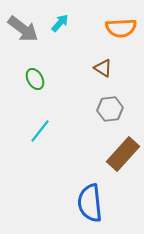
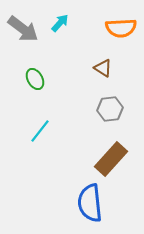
brown rectangle: moved 12 px left, 5 px down
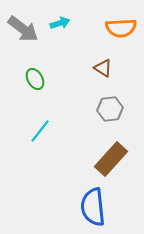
cyan arrow: rotated 30 degrees clockwise
blue semicircle: moved 3 px right, 4 px down
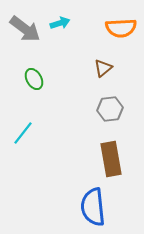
gray arrow: moved 2 px right
brown triangle: rotated 48 degrees clockwise
green ellipse: moved 1 px left
cyan line: moved 17 px left, 2 px down
brown rectangle: rotated 52 degrees counterclockwise
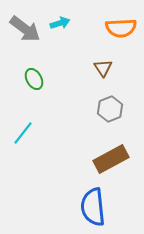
brown triangle: rotated 24 degrees counterclockwise
gray hexagon: rotated 15 degrees counterclockwise
brown rectangle: rotated 72 degrees clockwise
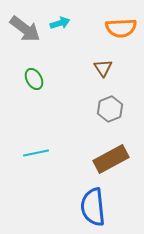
cyan line: moved 13 px right, 20 px down; rotated 40 degrees clockwise
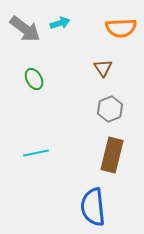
brown rectangle: moved 1 px right, 4 px up; rotated 48 degrees counterclockwise
